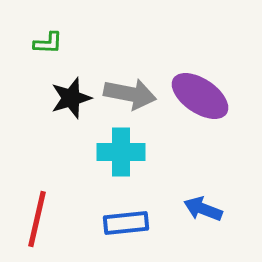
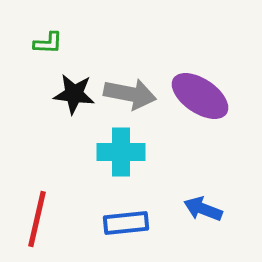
black star: moved 3 px right, 4 px up; rotated 24 degrees clockwise
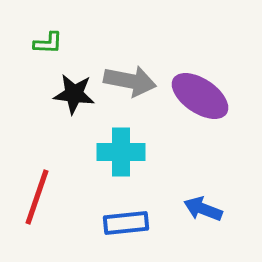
gray arrow: moved 13 px up
red line: moved 22 px up; rotated 6 degrees clockwise
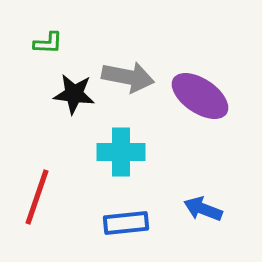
gray arrow: moved 2 px left, 4 px up
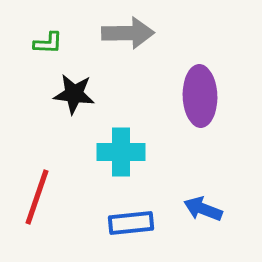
gray arrow: moved 44 px up; rotated 12 degrees counterclockwise
purple ellipse: rotated 54 degrees clockwise
blue rectangle: moved 5 px right
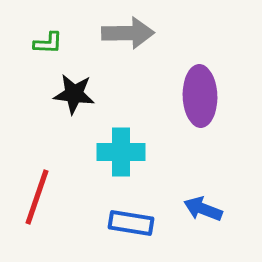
blue rectangle: rotated 15 degrees clockwise
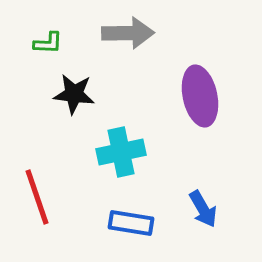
purple ellipse: rotated 10 degrees counterclockwise
cyan cross: rotated 12 degrees counterclockwise
red line: rotated 38 degrees counterclockwise
blue arrow: rotated 141 degrees counterclockwise
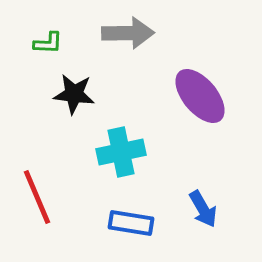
purple ellipse: rotated 28 degrees counterclockwise
red line: rotated 4 degrees counterclockwise
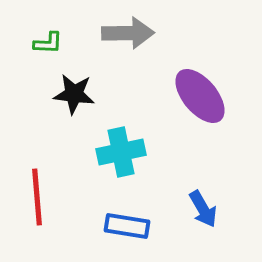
red line: rotated 18 degrees clockwise
blue rectangle: moved 4 px left, 3 px down
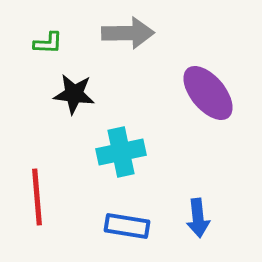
purple ellipse: moved 8 px right, 3 px up
blue arrow: moved 5 px left, 9 px down; rotated 24 degrees clockwise
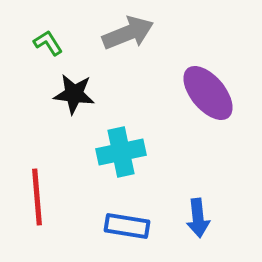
gray arrow: rotated 21 degrees counterclockwise
green L-shape: rotated 124 degrees counterclockwise
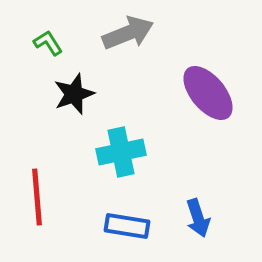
black star: rotated 27 degrees counterclockwise
blue arrow: rotated 12 degrees counterclockwise
